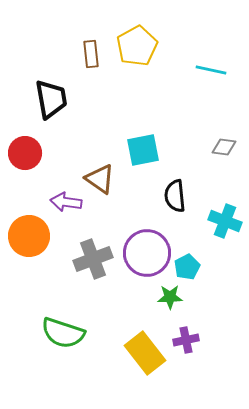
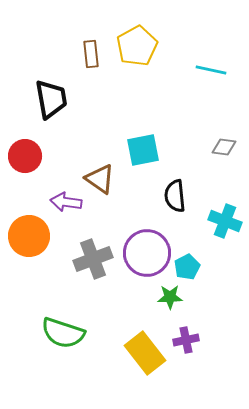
red circle: moved 3 px down
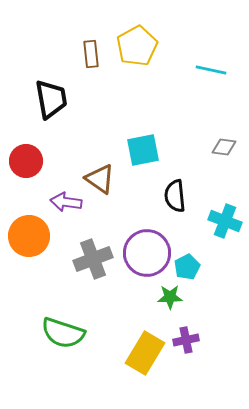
red circle: moved 1 px right, 5 px down
yellow rectangle: rotated 69 degrees clockwise
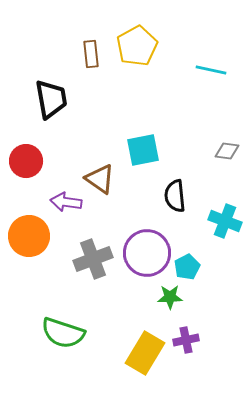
gray diamond: moved 3 px right, 4 px down
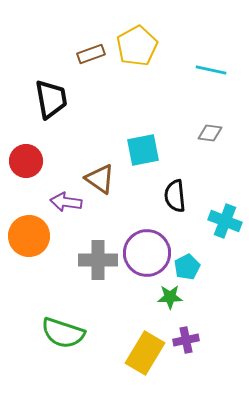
brown rectangle: rotated 76 degrees clockwise
gray diamond: moved 17 px left, 18 px up
gray cross: moved 5 px right, 1 px down; rotated 21 degrees clockwise
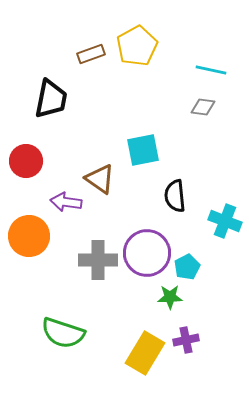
black trapezoid: rotated 21 degrees clockwise
gray diamond: moved 7 px left, 26 px up
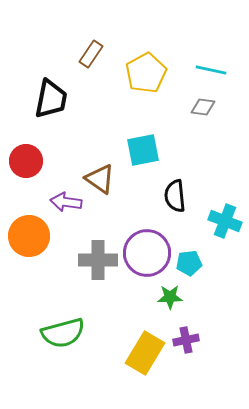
yellow pentagon: moved 9 px right, 27 px down
brown rectangle: rotated 36 degrees counterclockwise
cyan pentagon: moved 2 px right, 4 px up; rotated 20 degrees clockwise
green semicircle: rotated 33 degrees counterclockwise
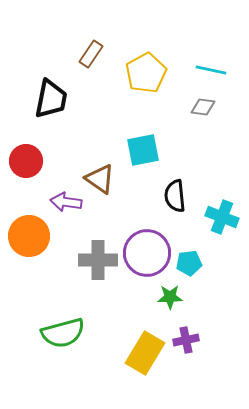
cyan cross: moved 3 px left, 4 px up
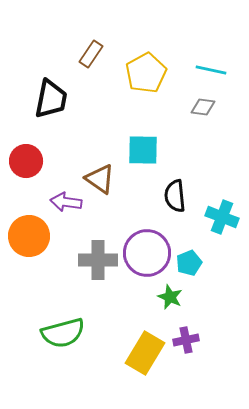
cyan square: rotated 12 degrees clockwise
cyan pentagon: rotated 15 degrees counterclockwise
green star: rotated 25 degrees clockwise
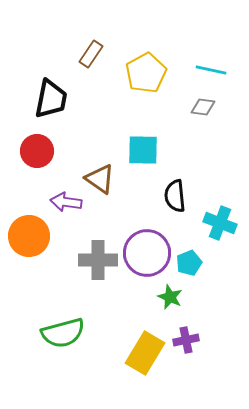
red circle: moved 11 px right, 10 px up
cyan cross: moved 2 px left, 6 px down
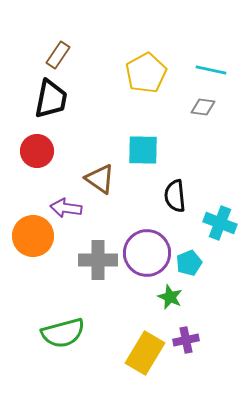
brown rectangle: moved 33 px left, 1 px down
purple arrow: moved 6 px down
orange circle: moved 4 px right
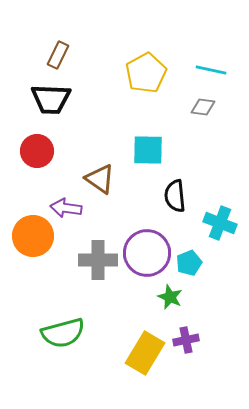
brown rectangle: rotated 8 degrees counterclockwise
black trapezoid: rotated 81 degrees clockwise
cyan square: moved 5 px right
